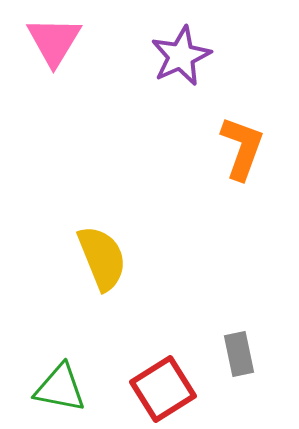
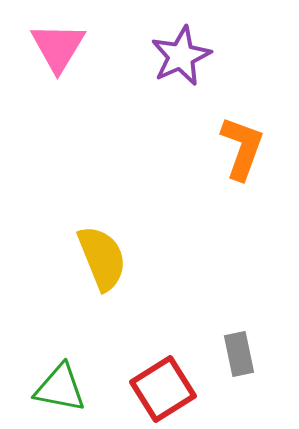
pink triangle: moved 4 px right, 6 px down
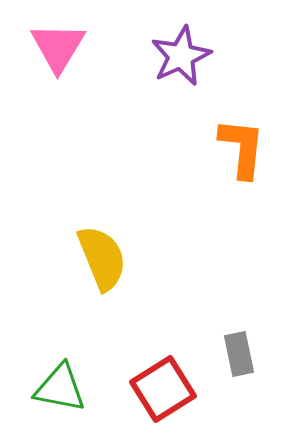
orange L-shape: rotated 14 degrees counterclockwise
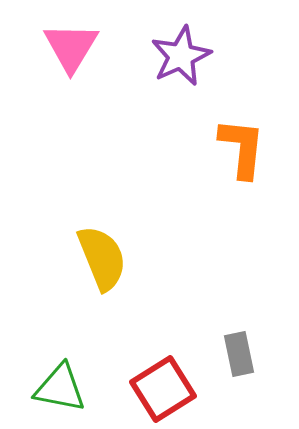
pink triangle: moved 13 px right
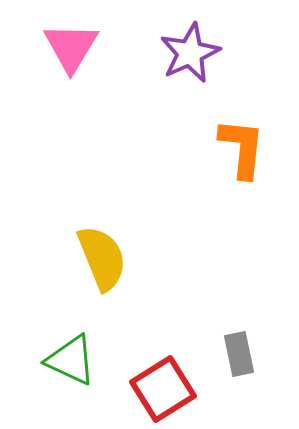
purple star: moved 9 px right, 3 px up
green triangle: moved 11 px right, 28 px up; rotated 14 degrees clockwise
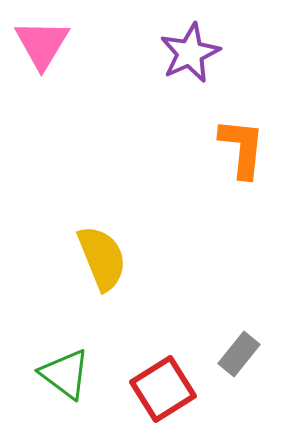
pink triangle: moved 29 px left, 3 px up
gray rectangle: rotated 51 degrees clockwise
green triangle: moved 6 px left, 14 px down; rotated 12 degrees clockwise
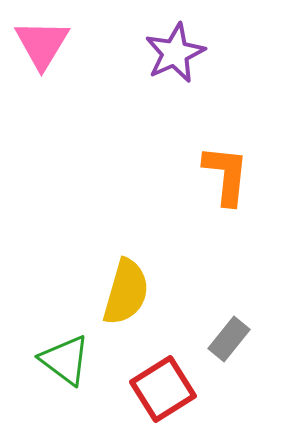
purple star: moved 15 px left
orange L-shape: moved 16 px left, 27 px down
yellow semicircle: moved 24 px right, 34 px down; rotated 38 degrees clockwise
gray rectangle: moved 10 px left, 15 px up
green triangle: moved 14 px up
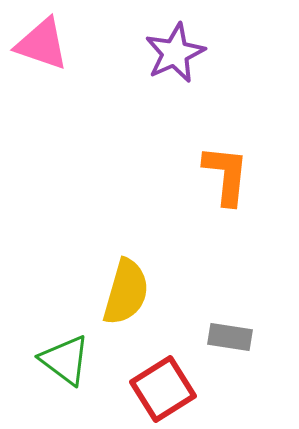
pink triangle: rotated 42 degrees counterclockwise
gray rectangle: moved 1 px right, 2 px up; rotated 60 degrees clockwise
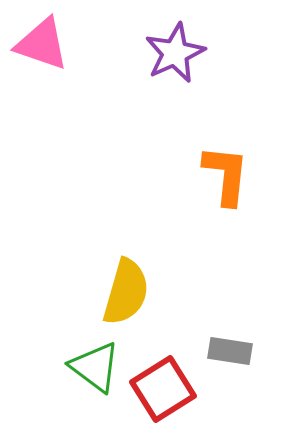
gray rectangle: moved 14 px down
green triangle: moved 30 px right, 7 px down
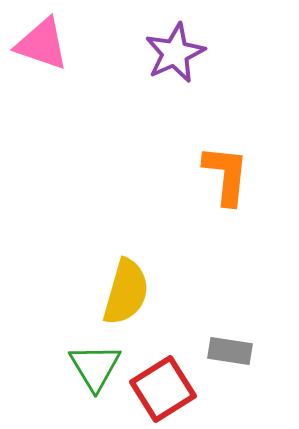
green triangle: rotated 22 degrees clockwise
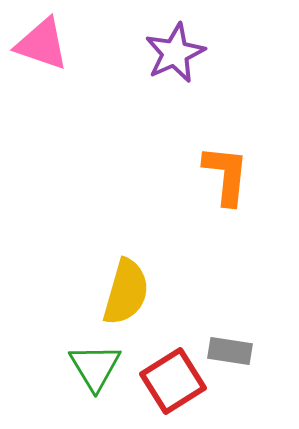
red square: moved 10 px right, 8 px up
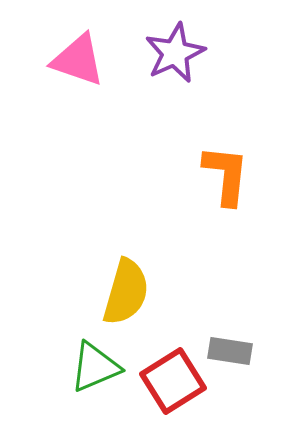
pink triangle: moved 36 px right, 16 px down
green triangle: rotated 38 degrees clockwise
